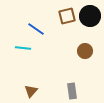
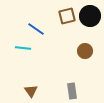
brown triangle: rotated 16 degrees counterclockwise
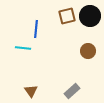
blue line: rotated 60 degrees clockwise
brown circle: moved 3 px right
gray rectangle: rotated 56 degrees clockwise
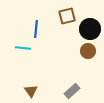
black circle: moved 13 px down
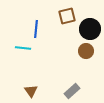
brown circle: moved 2 px left
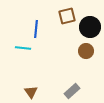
black circle: moved 2 px up
brown triangle: moved 1 px down
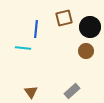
brown square: moved 3 px left, 2 px down
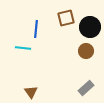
brown square: moved 2 px right
gray rectangle: moved 14 px right, 3 px up
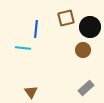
brown circle: moved 3 px left, 1 px up
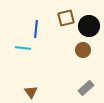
black circle: moved 1 px left, 1 px up
